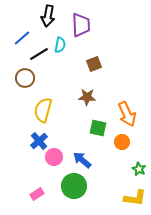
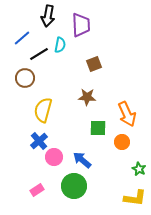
green square: rotated 12 degrees counterclockwise
pink rectangle: moved 4 px up
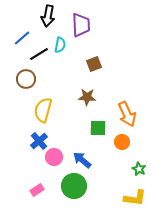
brown circle: moved 1 px right, 1 px down
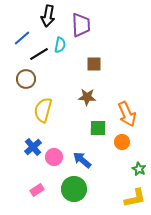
brown square: rotated 21 degrees clockwise
blue cross: moved 6 px left, 6 px down
green circle: moved 3 px down
yellow L-shape: rotated 20 degrees counterclockwise
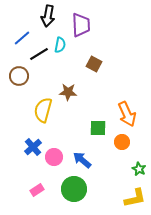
brown square: rotated 28 degrees clockwise
brown circle: moved 7 px left, 3 px up
brown star: moved 19 px left, 5 px up
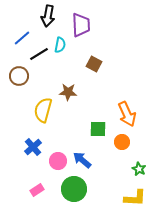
green square: moved 1 px down
pink circle: moved 4 px right, 4 px down
yellow L-shape: rotated 15 degrees clockwise
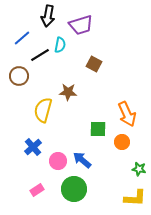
purple trapezoid: rotated 75 degrees clockwise
black line: moved 1 px right, 1 px down
green star: rotated 16 degrees counterclockwise
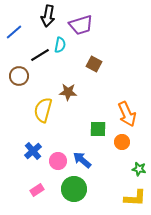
blue line: moved 8 px left, 6 px up
blue cross: moved 4 px down
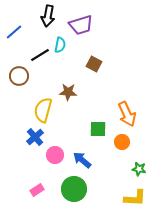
blue cross: moved 2 px right, 14 px up
pink circle: moved 3 px left, 6 px up
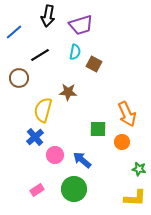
cyan semicircle: moved 15 px right, 7 px down
brown circle: moved 2 px down
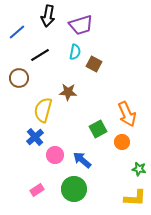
blue line: moved 3 px right
green square: rotated 30 degrees counterclockwise
